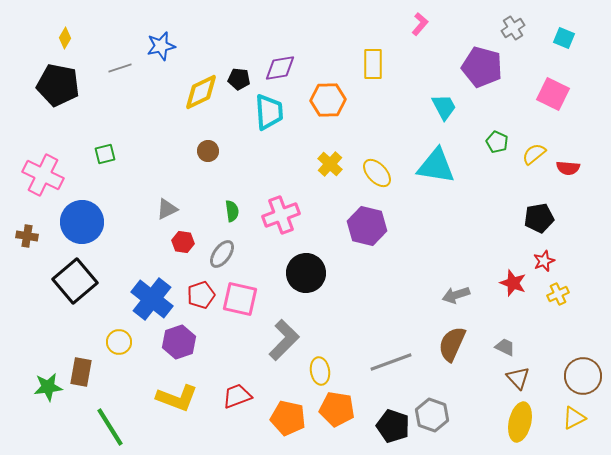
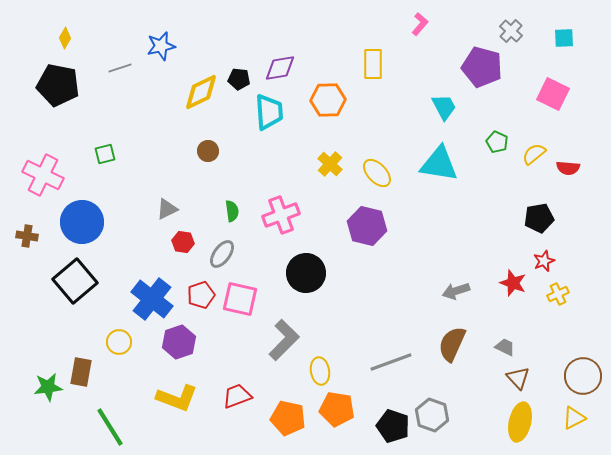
gray cross at (513, 28): moved 2 px left, 3 px down; rotated 15 degrees counterclockwise
cyan square at (564, 38): rotated 25 degrees counterclockwise
cyan triangle at (436, 166): moved 3 px right, 2 px up
gray arrow at (456, 295): moved 4 px up
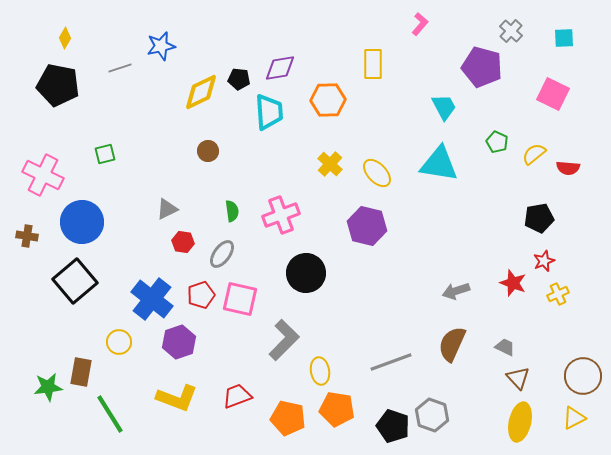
green line at (110, 427): moved 13 px up
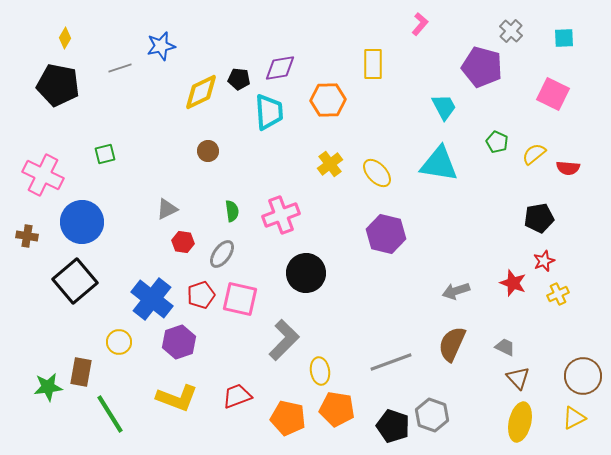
yellow cross at (330, 164): rotated 10 degrees clockwise
purple hexagon at (367, 226): moved 19 px right, 8 px down
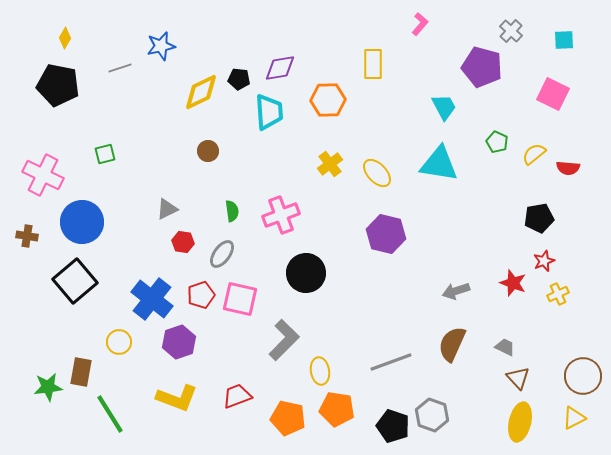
cyan square at (564, 38): moved 2 px down
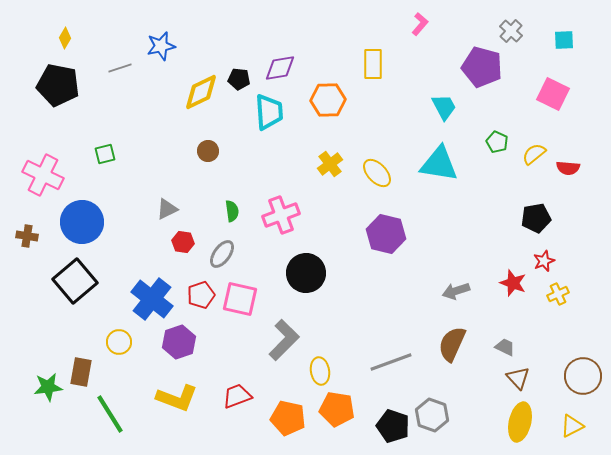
black pentagon at (539, 218): moved 3 px left
yellow triangle at (574, 418): moved 2 px left, 8 px down
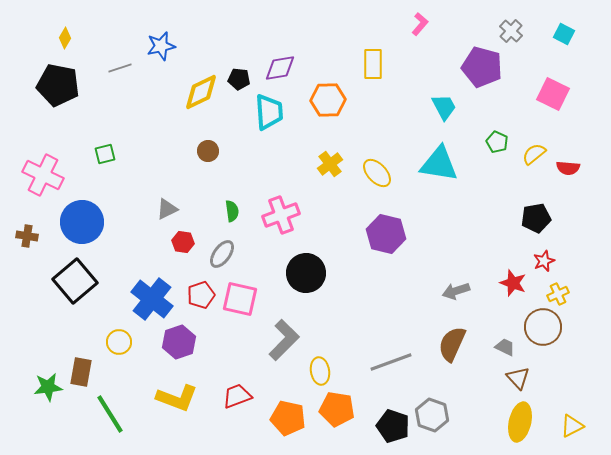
cyan square at (564, 40): moved 6 px up; rotated 30 degrees clockwise
brown circle at (583, 376): moved 40 px left, 49 px up
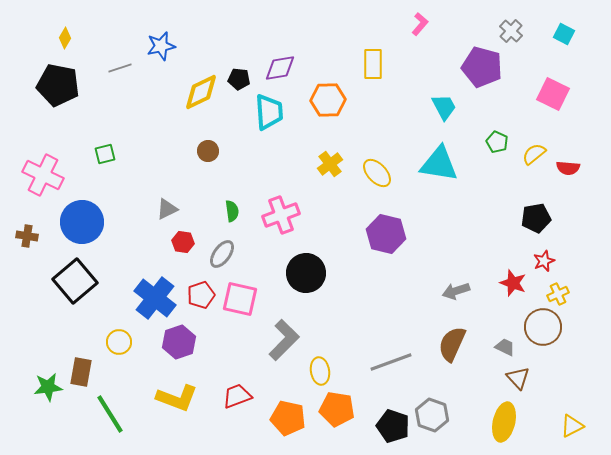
blue cross at (152, 299): moved 3 px right, 1 px up
yellow ellipse at (520, 422): moved 16 px left
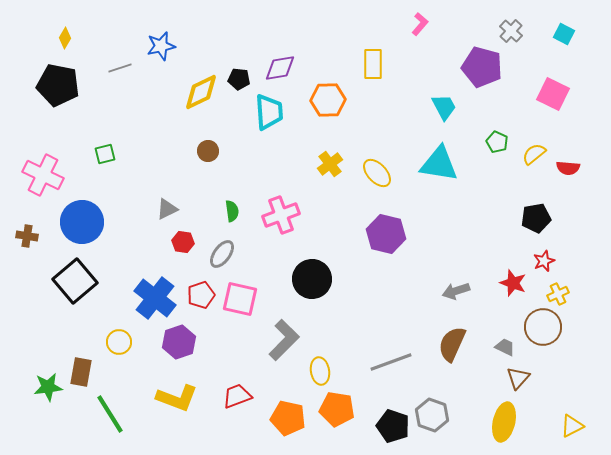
black circle at (306, 273): moved 6 px right, 6 px down
brown triangle at (518, 378): rotated 25 degrees clockwise
